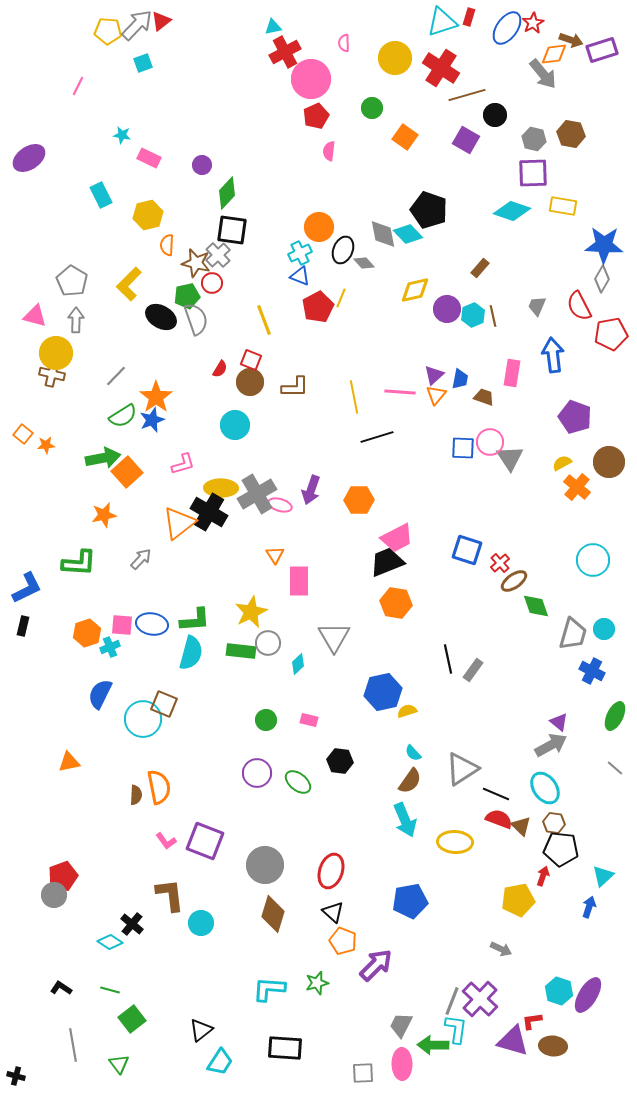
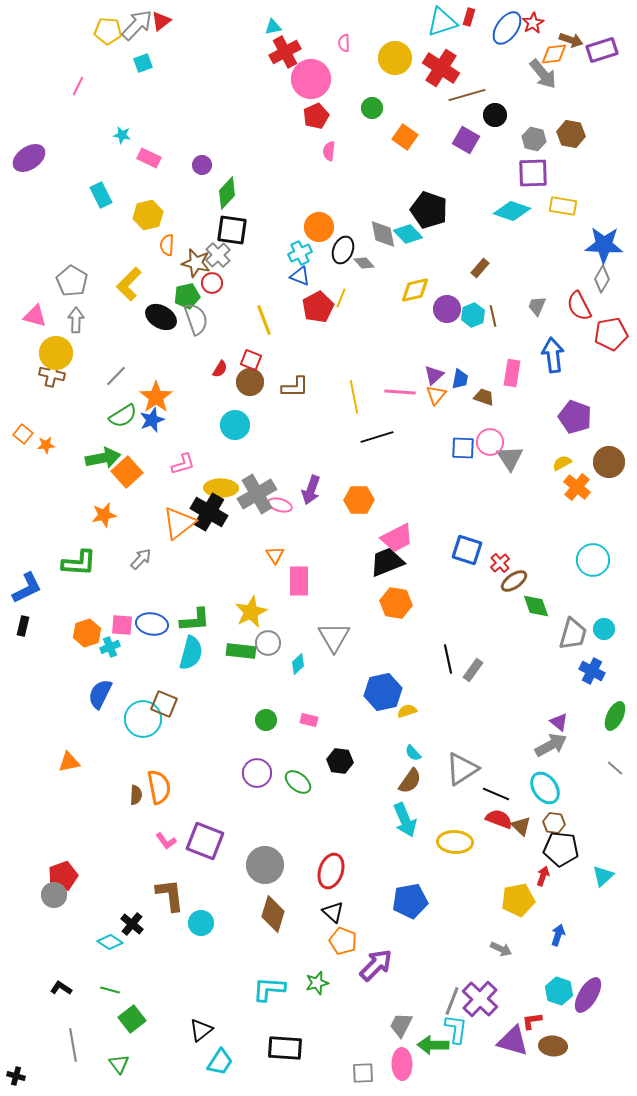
blue arrow at (589, 907): moved 31 px left, 28 px down
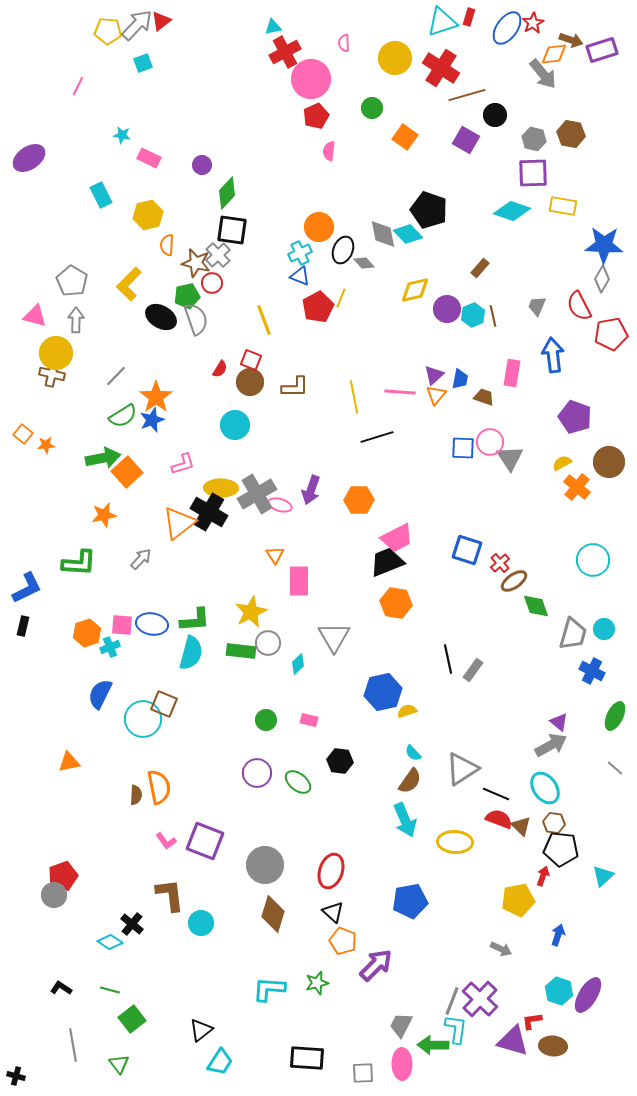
black rectangle at (285, 1048): moved 22 px right, 10 px down
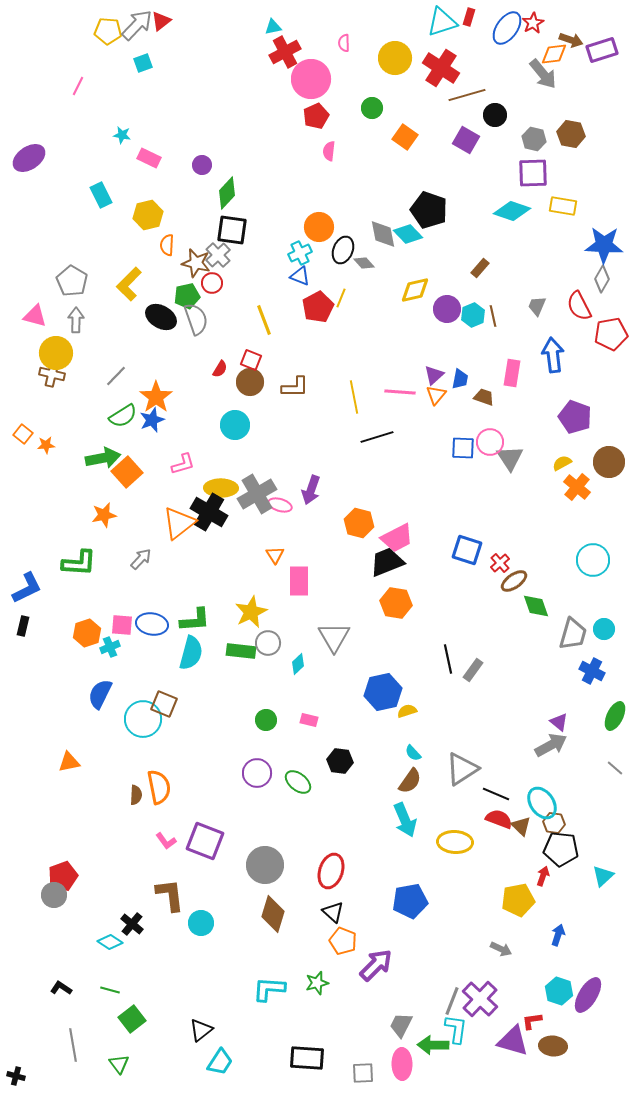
orange hexagon at (359, 500): moved 23 px down; rotated 16 degrees clockwise
cyan ellipse at (545, 788): moved 3 px left, 15 px down
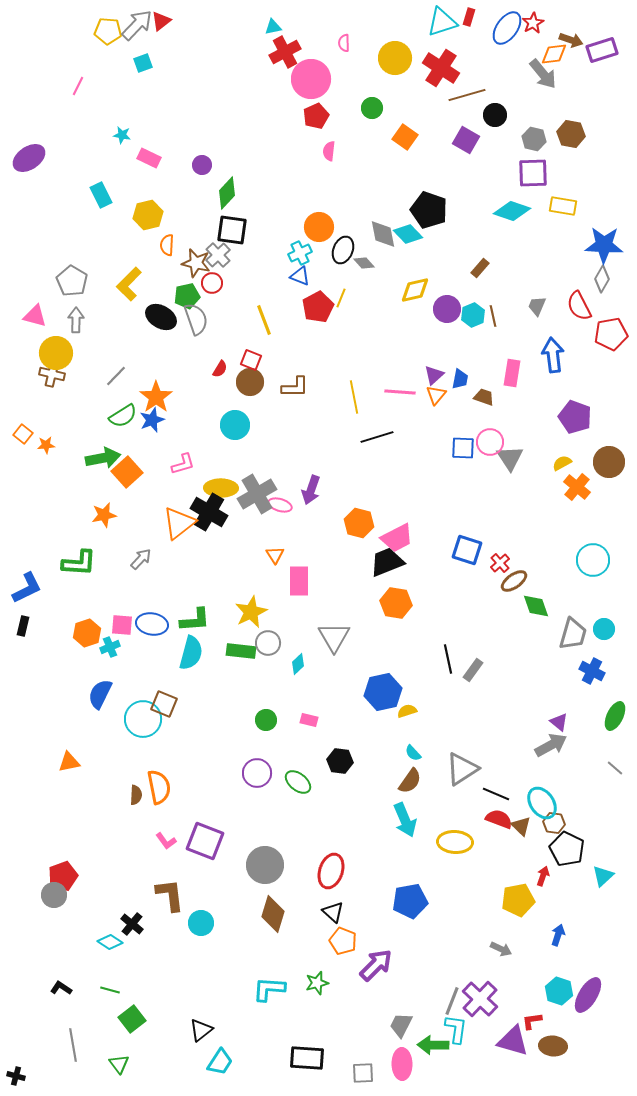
black pentagon at (561, 849): moved 6 px right; rotated 20 degrees clockwise
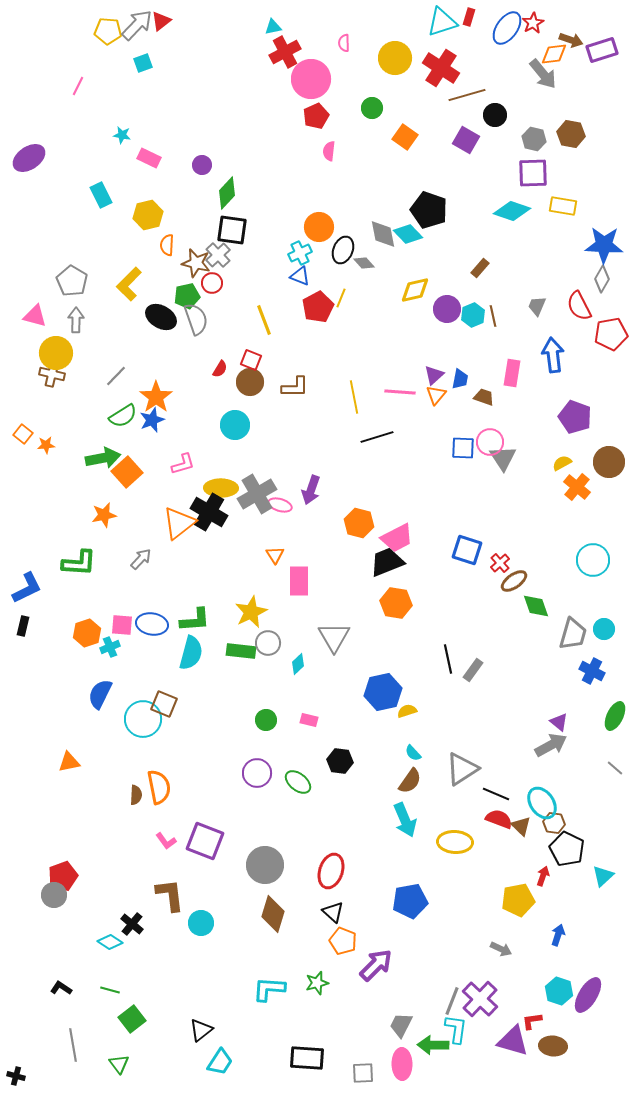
gray triangle at (510, 458): moved 7 px left
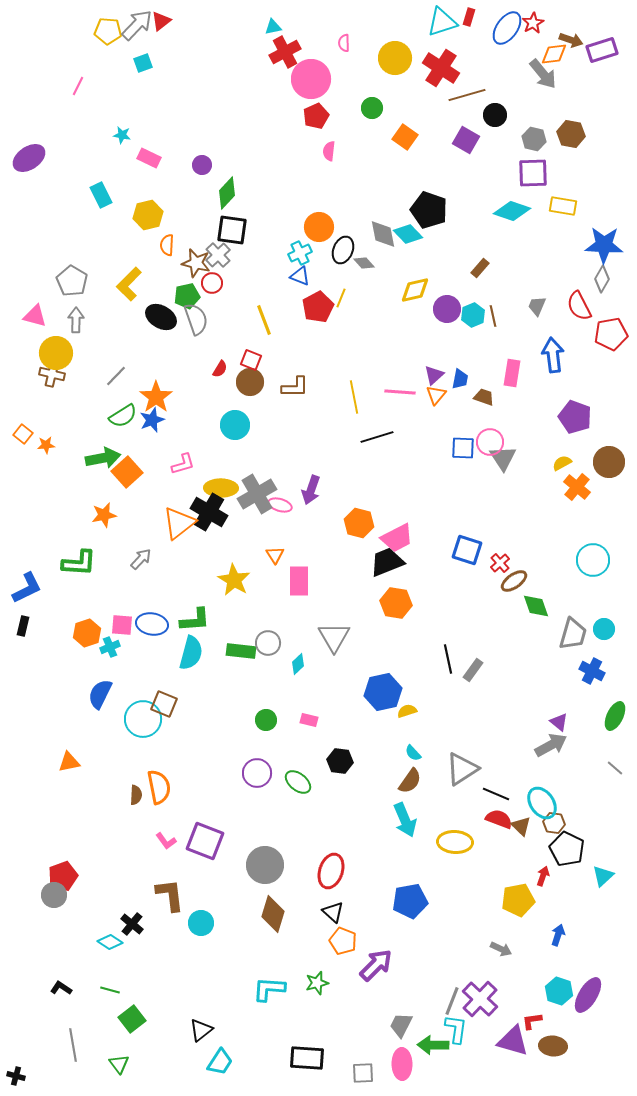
yellow star at (251, 612): moved 17 px left, 32 px up; rotated 16 degrees counterclockwise
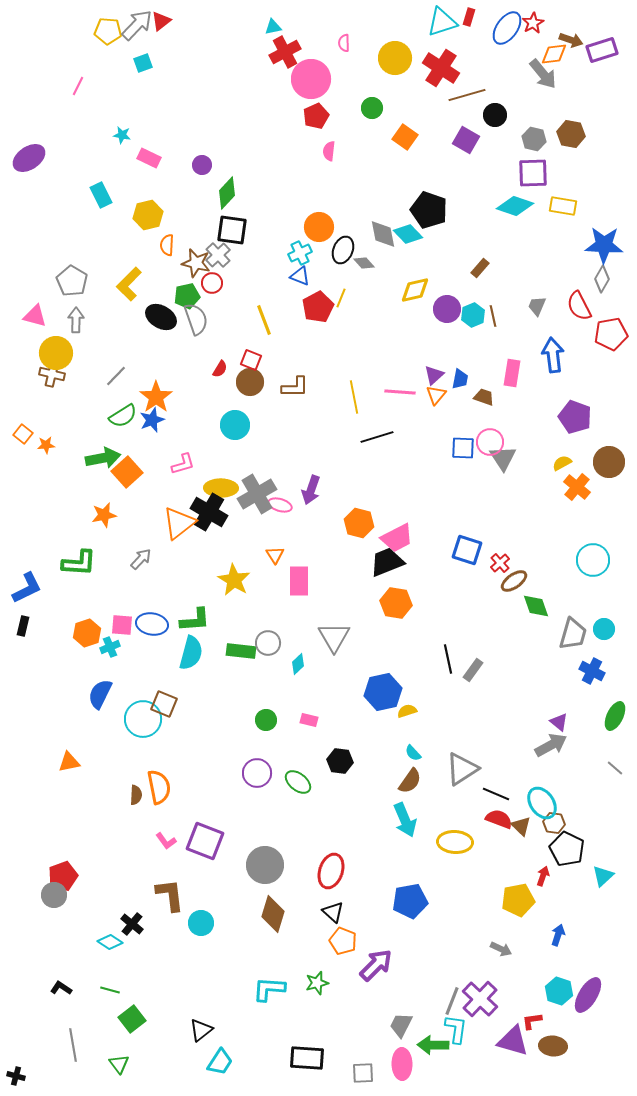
cyan diamond at (512, 211): moved 3 px right, 5 px up
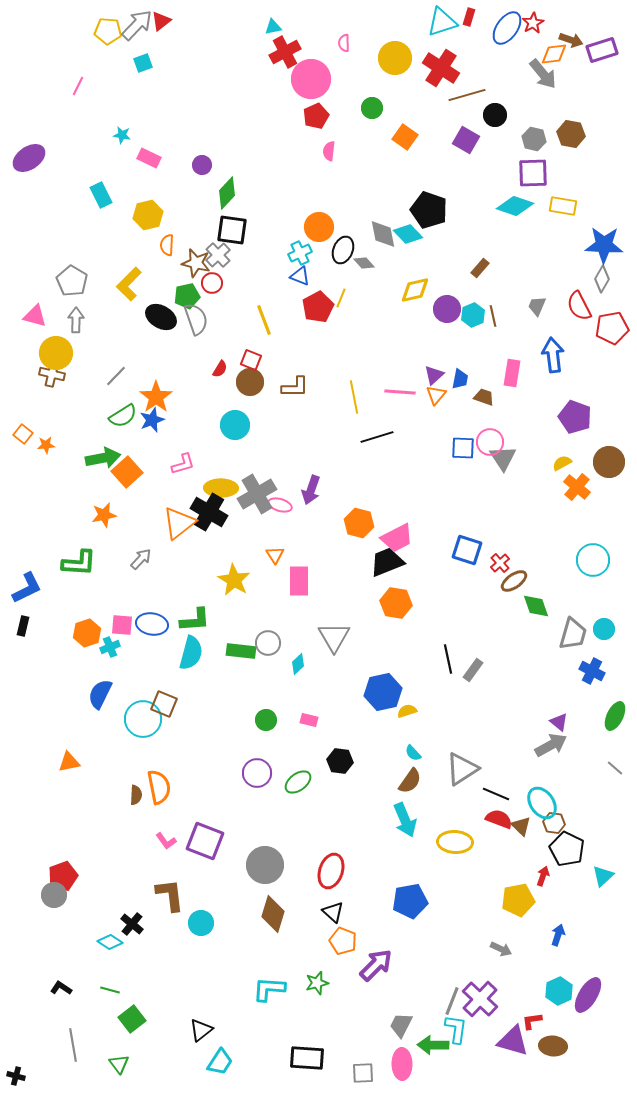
red pentagon at (611, 334): moved 1 px right, 6 px up
green ellipse at (298, 782): rotated 76 degrees counterclockwise
cyan hexagon at (559, 991): rotated 16 degrees clockwise
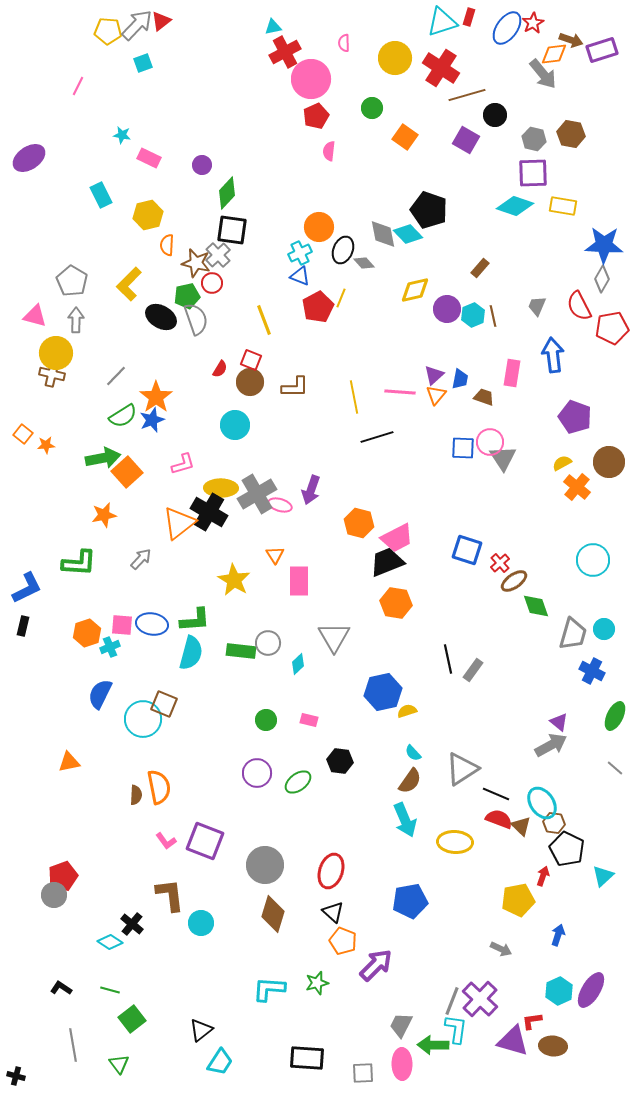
purple ellipse at (588, 995): moved 3 px right, 5 px up
